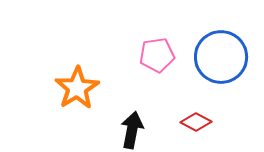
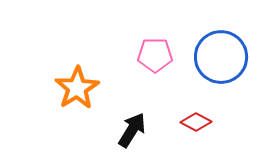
pink pentagon: moved 2 px left; rotated 8 degrees clockwise
black arrow: rotated 21 degrees clockwise
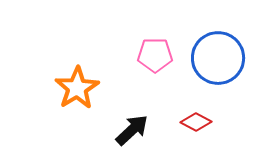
blue circle: moved 3 px left, 1 px down
black arrow: rotated 15 degrees clockwise
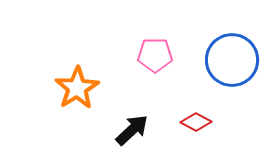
blue circle: moved 14 px right, 2 px down
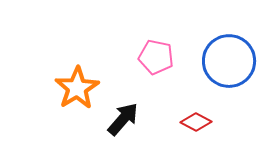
pink pentagon: moved 1 px right, 2 px down; rotated 12 degrees clockwise
blue circle: moved 3 px left, 1 px down
black arrow: moved 9 px left, 11 px up; rotated 6 degrees counterclockwise
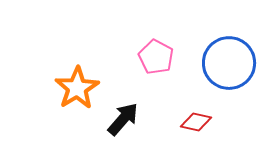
pink pentagon: rotated 16 degrees clockwise
blue circle: moved 2 px down
red diamond: rotated 16 degrees counterclockwise
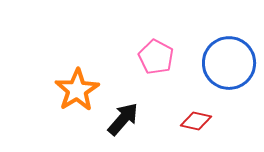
orange star: moved 2 px down
red diamond: moved 1 px up
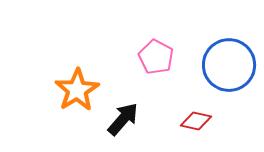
blue circle: moved 2 px down
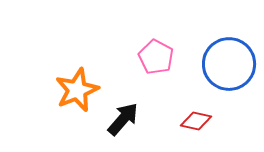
blue circle: moved 1 px up
orange star: rotated 9 degrees clockwise
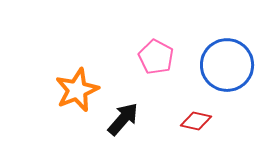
blue circle: moved 2 px left, 1 px down
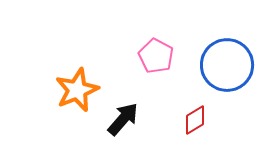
pink pentagon: moved 1 px up
red diamond: moved 1 px left, 1 px up; rotated 44 degrees counterclockwise
